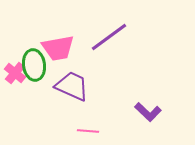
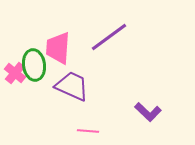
pink trapezoid: rotated 104 degrees clockwise
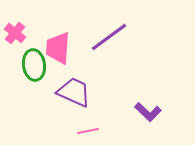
pink cross: moved 40 px up
purple trapezoid: moved 2 px right, 6 px down
pink line: rotated 15 degrees counterclockwise
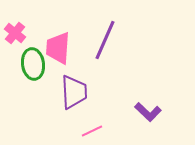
purple line: moved 4 px left, 3 px down; rotated 30 degrees counterclockwise
green ellipse: moved 1 px left, 1 px up
purple trapezoid: rotated 63 degrees clockwise
pink line: moved 4 px right; rotated 15 degrees counterclockwise
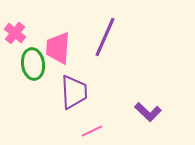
purple line: moved 3 px up
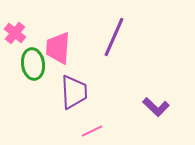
purple line: moved 9 px right
purple L-shape: moved 8 px right, 5 px up
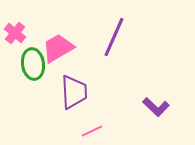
pink trapezoid: rotated 56 degrees clockwise
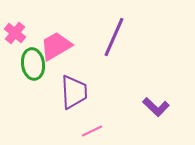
pink trapezoid: moved 2 px left, 2 px up
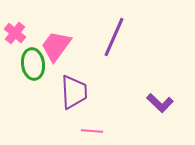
pink trapezoid: rotated 24 degrees counterclockwise
purple L-shape: moved 4 px right, 4 px up
pink line: rotated 30 degrees clockwise
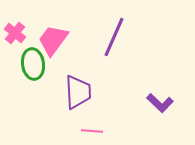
pink trapezoid: moved 3 px left, 6 px up
purple trapezoid: moved 4 px right
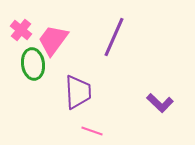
pink cross: moved 6 px right, 3 px up
pink line: rotated 15 degrees clockwise
